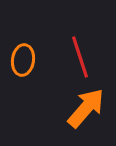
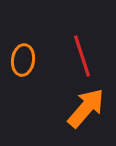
red line: moved 2 px right, 1 px up
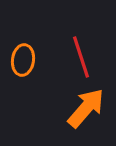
red line: moved 1 px left, 1 px down
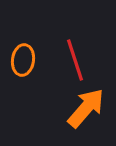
red line: moved 6 px left, 3 px down
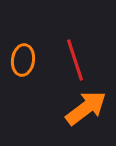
orange arrow: rotated 12 degrees clockwise
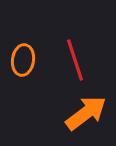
orange arrow: moved 5 px down
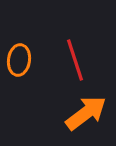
orange ellipse: moved 4 px left
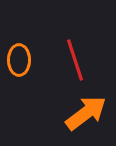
orange ellipse: rotated 8 degrees counterclockwise
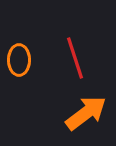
red line: moved 2 px up
